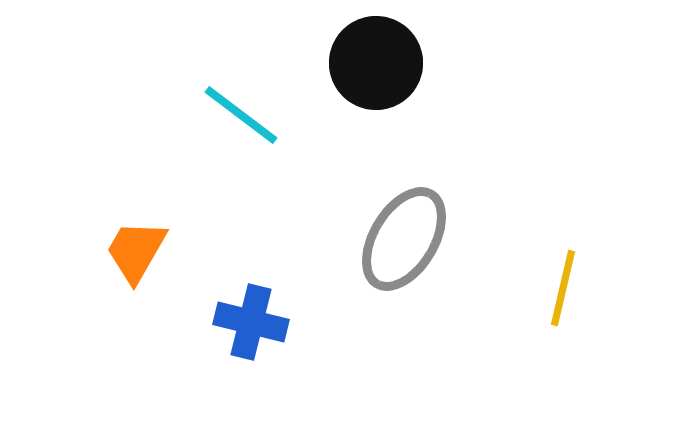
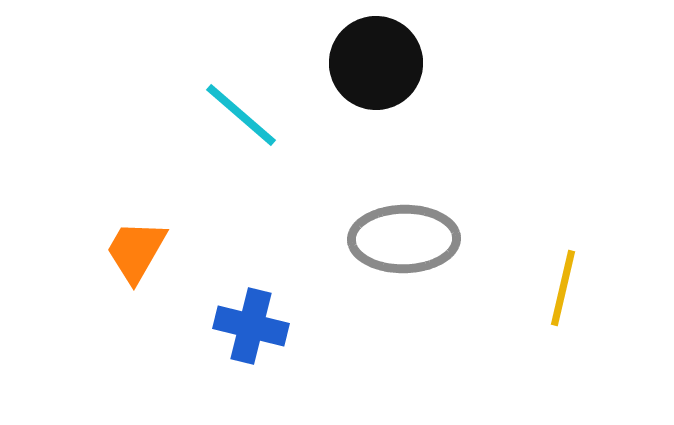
cyan line: rotated 4 degrees clockwise
gray ellipse: rotated 58 degrees clockwise
blue cross: moved 4 px down
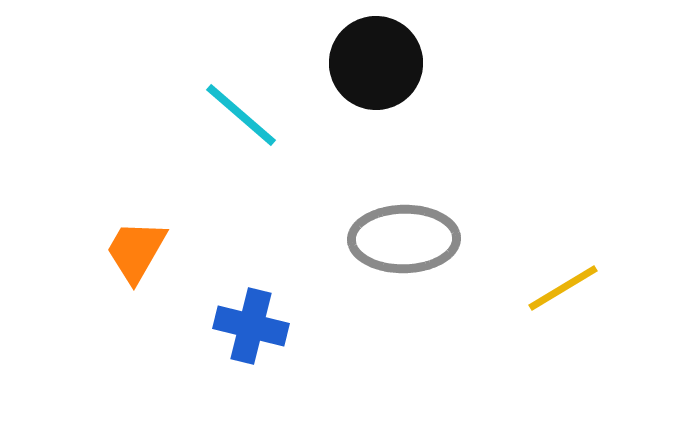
yellow line: rotated 46 degrees clockwise
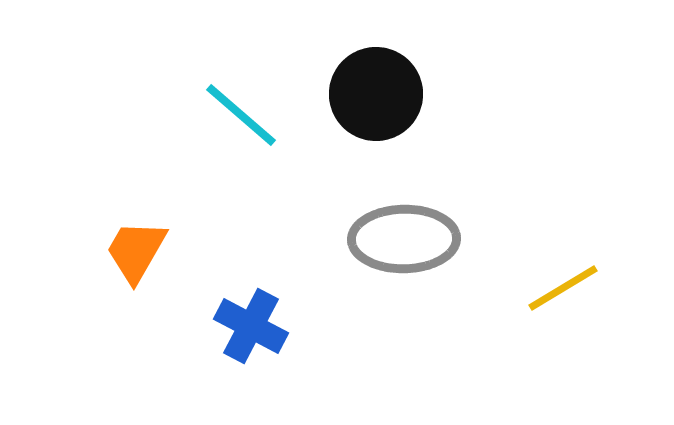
black circle: moved 31 px down
blue cross: rotated 14 degrees clockwise
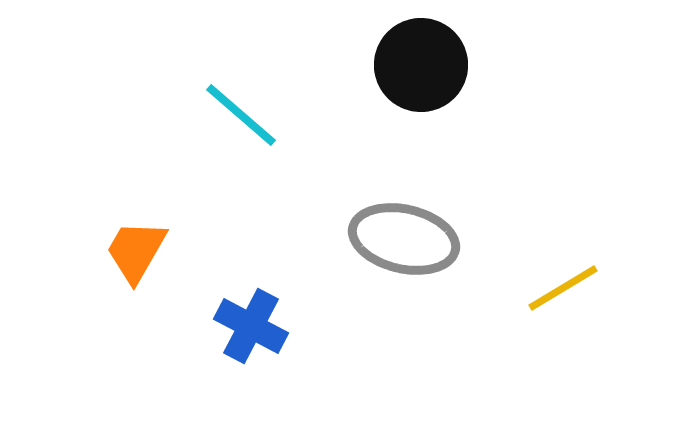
black circle: moved 45 px right, 29 px up
gray ellipse: rotated 14 degrees clockwise
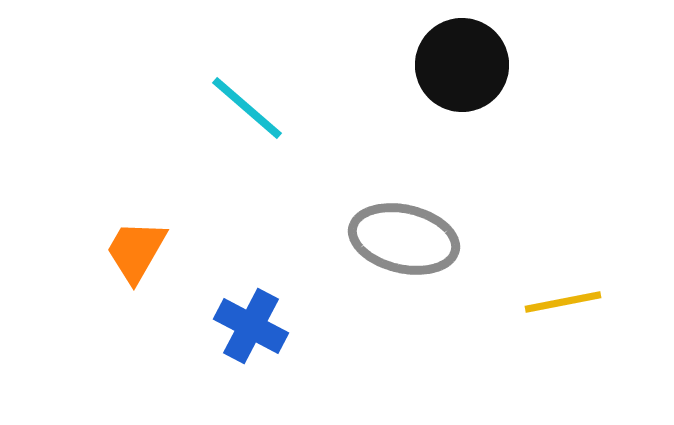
black circle: moved 41 px right
cyan line: moved 6 px right, 7 px up
yellow line: moved 14 px down; rotated 20 degrees clockwise
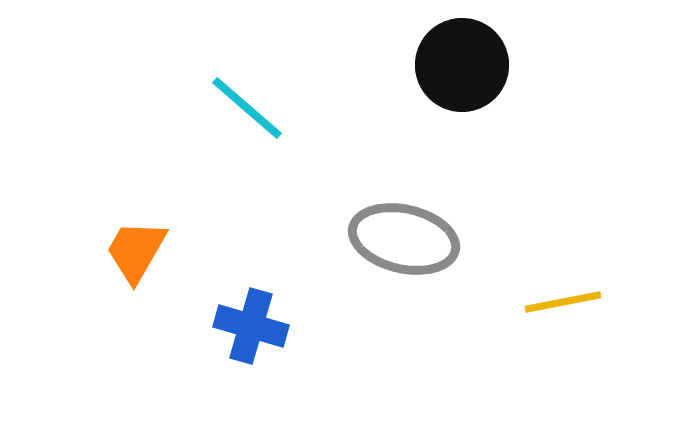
blue cross: rotated 12 degrees counterclockwise
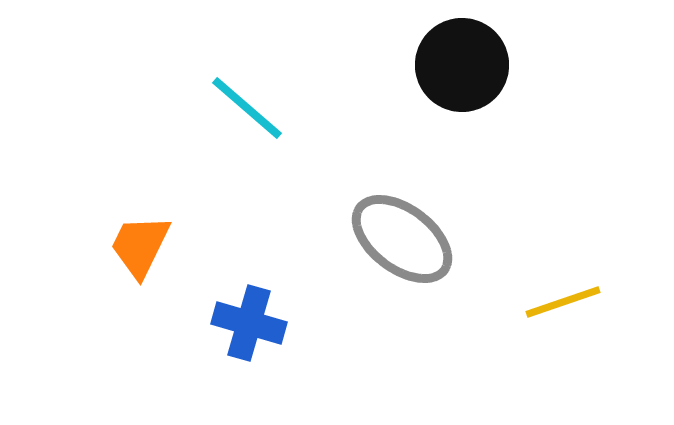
gray ellipse: moved 2 px left; rotated 24 degrees clockwise
orange trapezoid: moved 4 px right, 5 px up; rotated 4 degrees counterclockwise
yellow line: rotated 8 degrees counterclockwise
blue cross: moved 2 px left, 3 px up
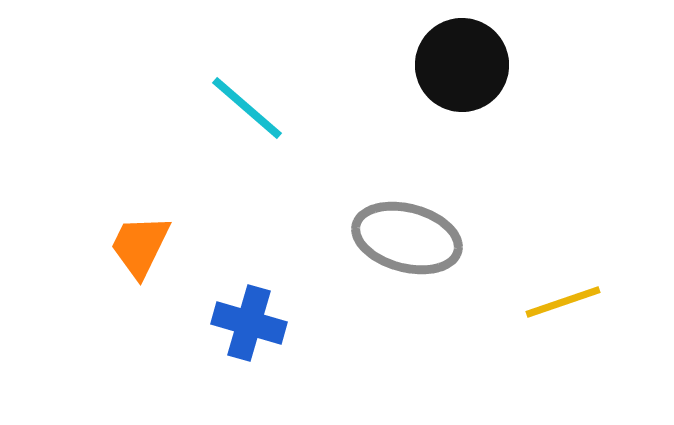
gray ellipse: moved 5 px right, 1 px up; rotated 22 degrees counterclockwise
